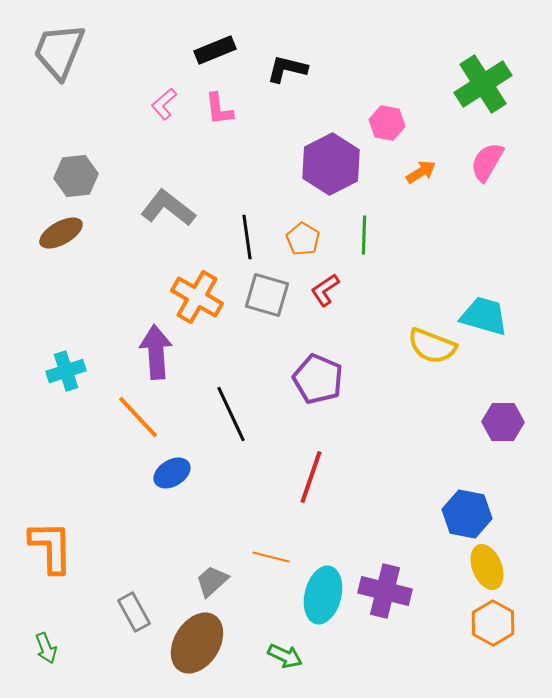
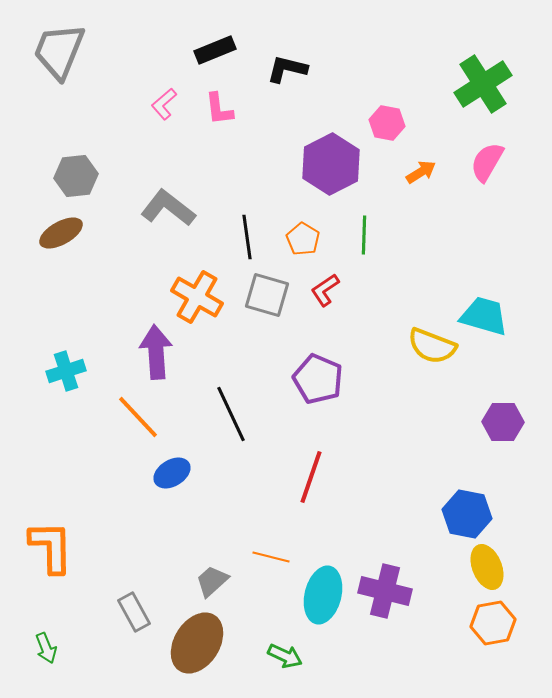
orange hexagon at (493, 623): rotated 21 degrees clockwise
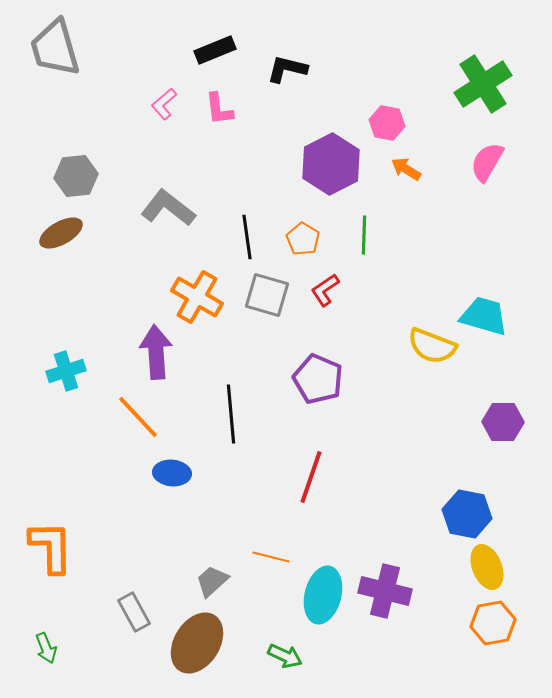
gray trapezoid at (59, 51): moved 4 px left, 3 px up; rotated 38 degrees counterclockwise
orange arrow at (421, 172): moved 15 px left, 3 px up; rotated 116 degrees counterclockwise
black line at (231, 414): rotated 20 degrees clockwise
blue ellipse at (172, 473): rotated 36 degrees clockwise
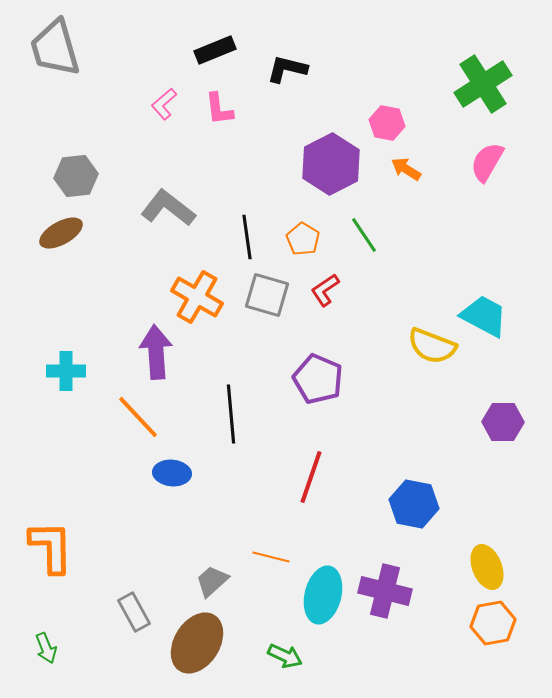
green line at (364, 235): rotated 36 degrees counterclockwise
cyan trapezoid at (484, 316): rotated 12 degrees clockwise
cyan cross at (66, 371): rotated 18 degrees clockwise
blue hexagon at (467, 514): moved 53 px left, 10 px up
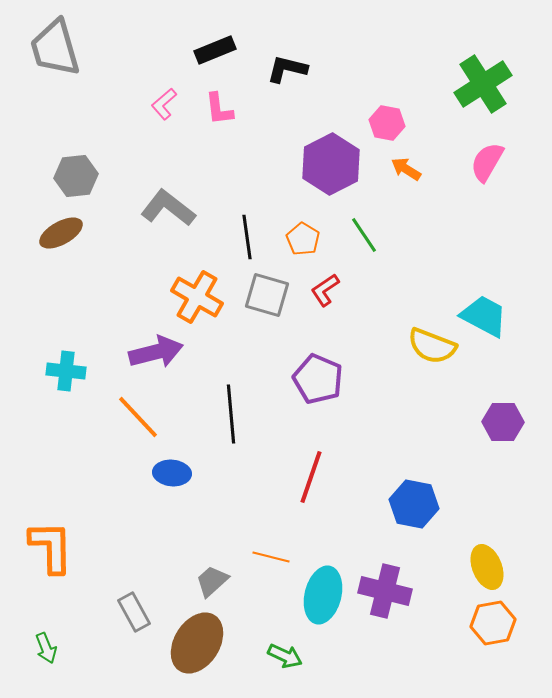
purple arrow at (156, 352): rotated 80 degrees clockwise
cyan cross at (66, 371): rotated 6 degrees clockwise
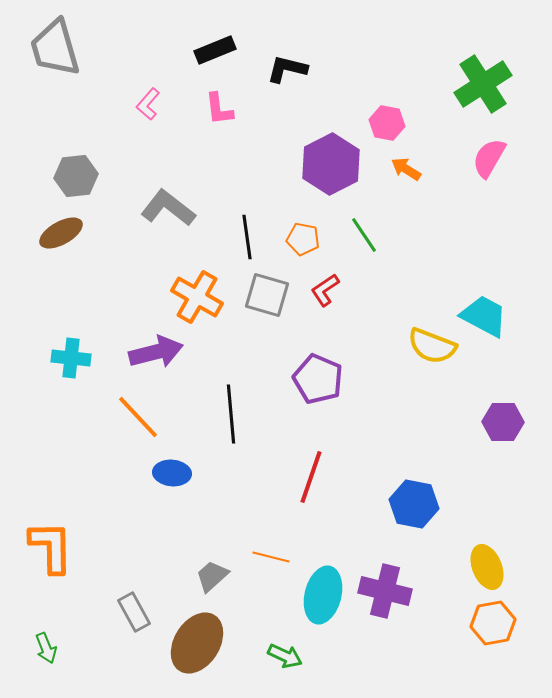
pink L-shape at (164, 104): moved 16 px left; rotated 8 degrees counterclockwise
pink semicircle at (487, 162): moved 2 px right, 4 px up
orange pentagon at (303, 239): rotated 20 degrees counterclockwise
cyan cross at (66, 371): moved 5 px right, 13 px up
gray trapezoid at (212, 581): moved 5 px up
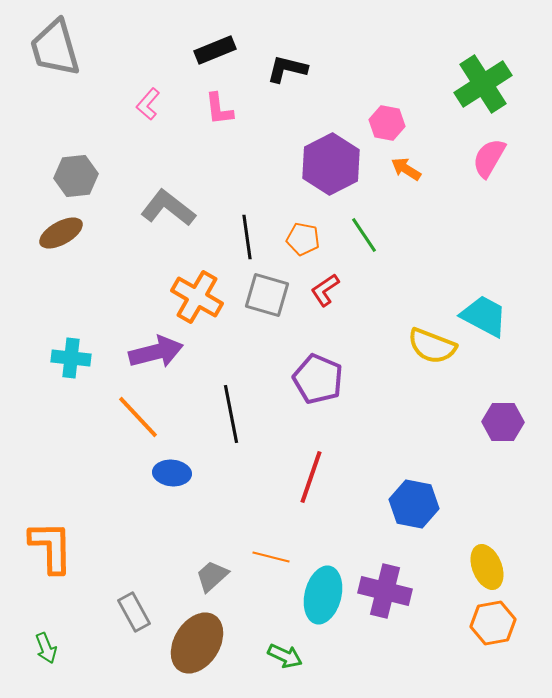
black line at (231, 414): rotated 6 degrees counterclockwise
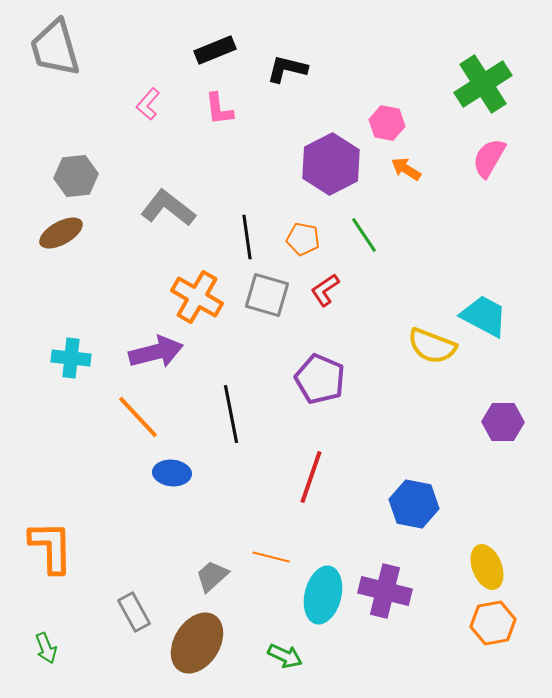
purple pentagon at (318, 379): moved 2 px right
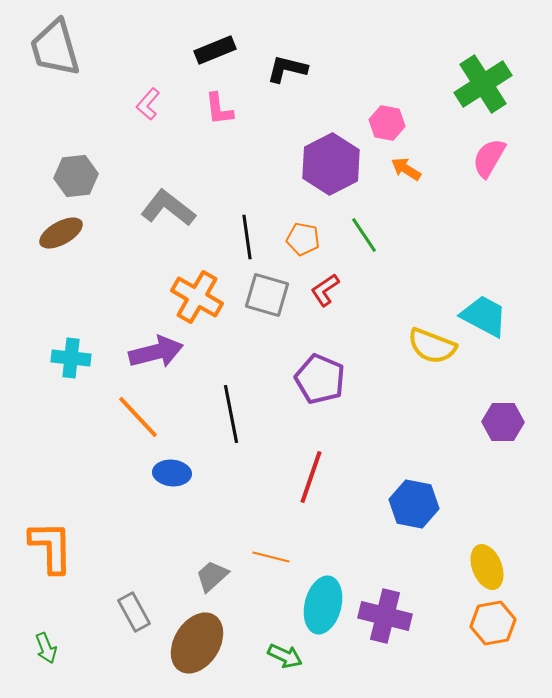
purple cross at (385, 591): moved 25 px down
cyan ellipse at (323, 595): moved 10 px down
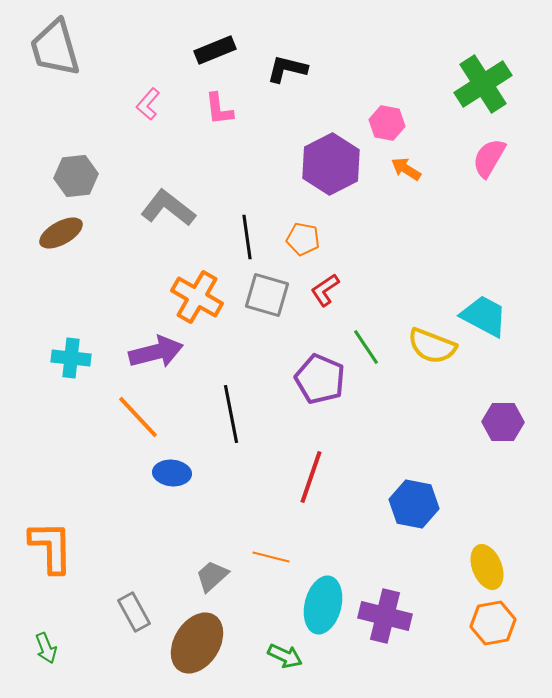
green line at (364, 235): moved 2 px right, 112 px down
